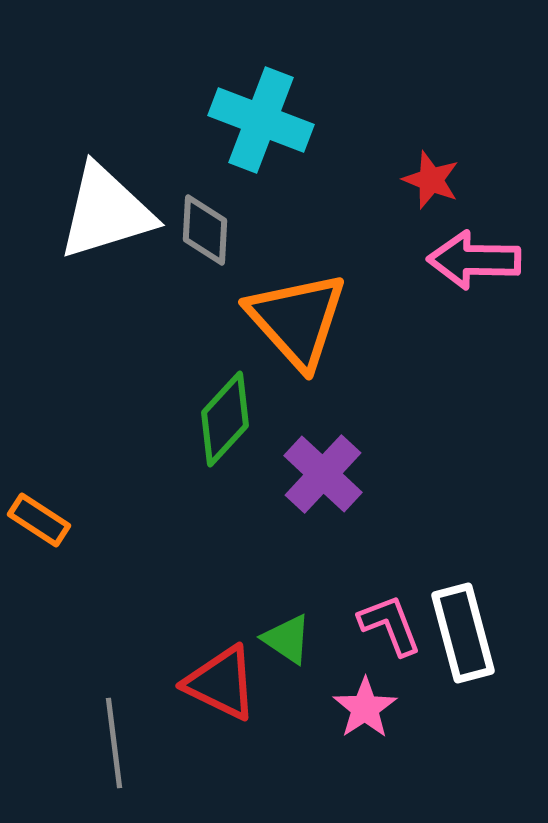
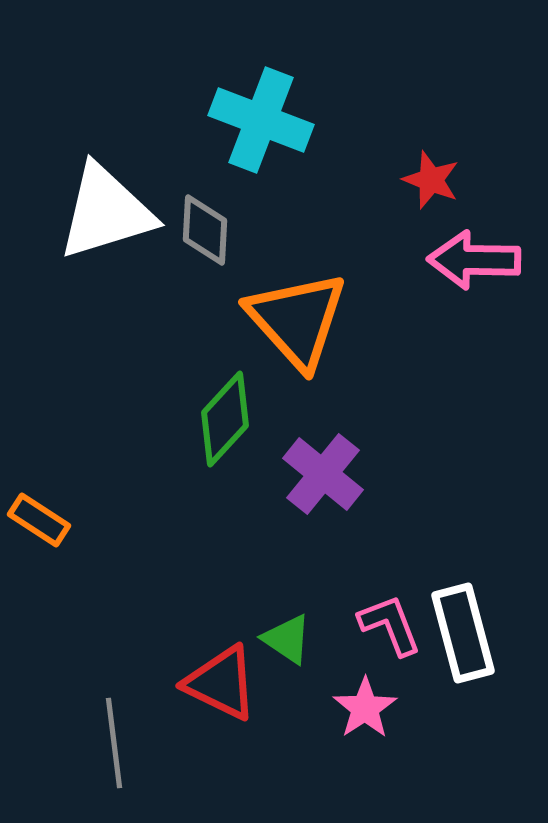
purple cross: rotated 4 degrees counterclockwise
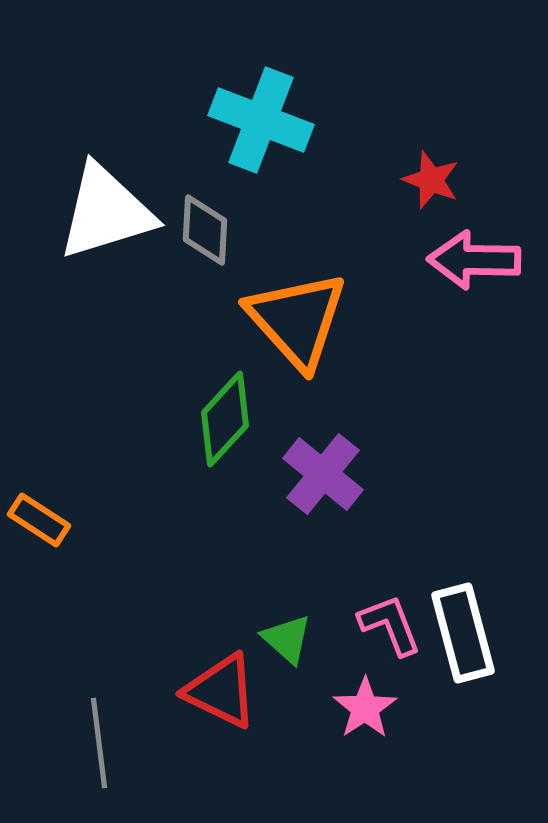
green triangle: rotated 8 degrees clockwise
red triangle: moved 8 px down
gray line: moved 15 px left
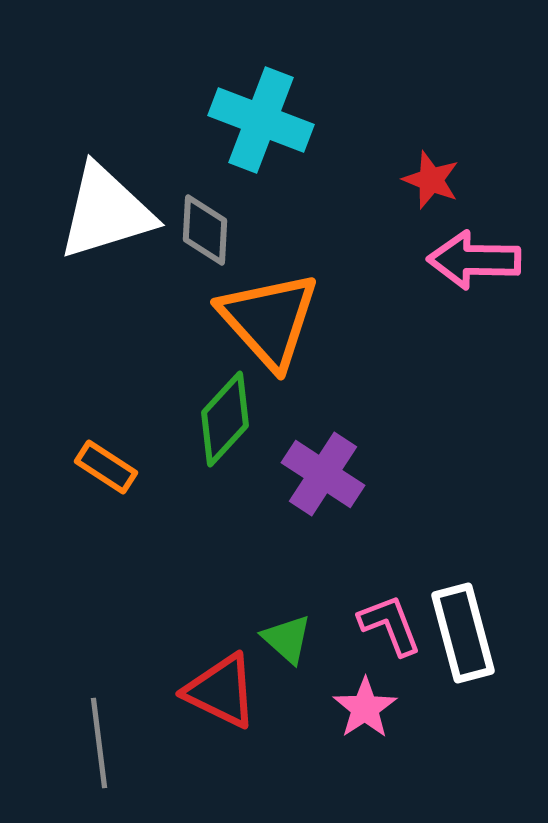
orange triangle: moved 28 px left
purple cross: rotated 6 degrees counterclockwise
orange rectangle: moved 67 px right, 53 px up
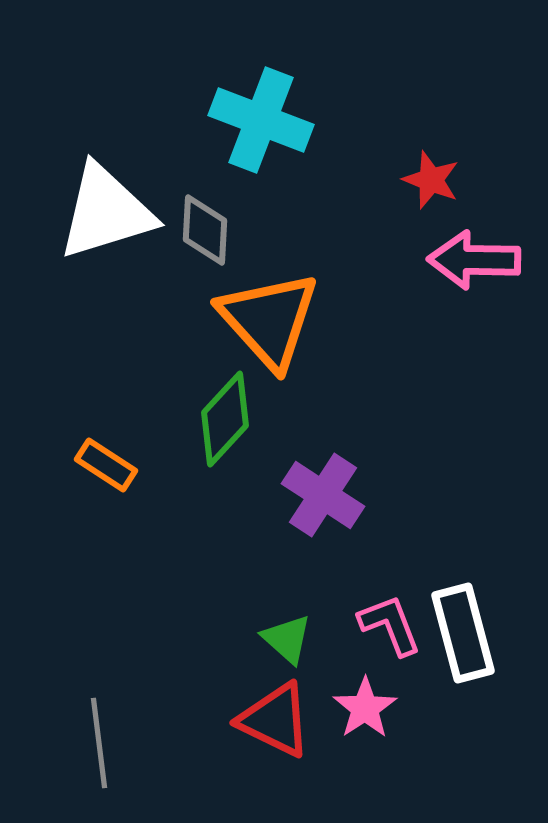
orange rectangle: moved 2 px up
purple cross: moved 21 px down
red triangle: moved 54 px right, 29 px down
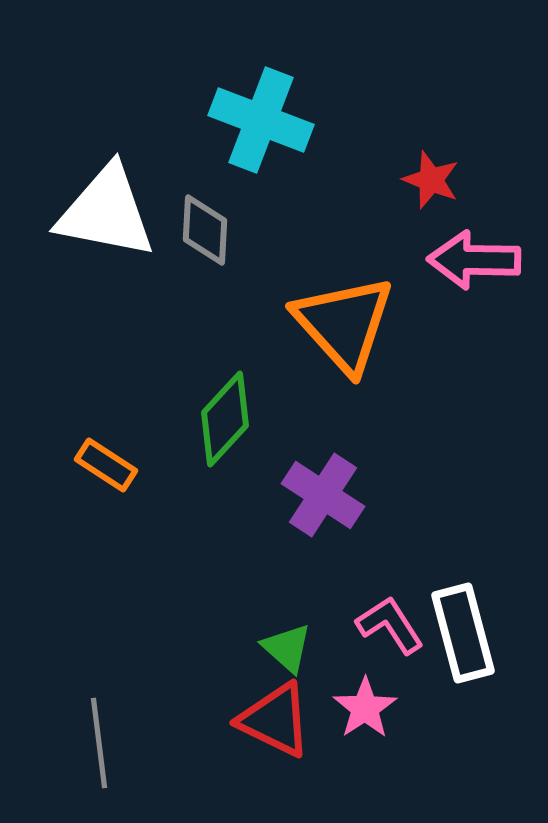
white triangle: rotated 28 degrees clockwise
orange triangle: moved 75 px right, 4 px down
pink L-shape: rotated 12 degrees counterclockwise
green triangle: moved 9 px down
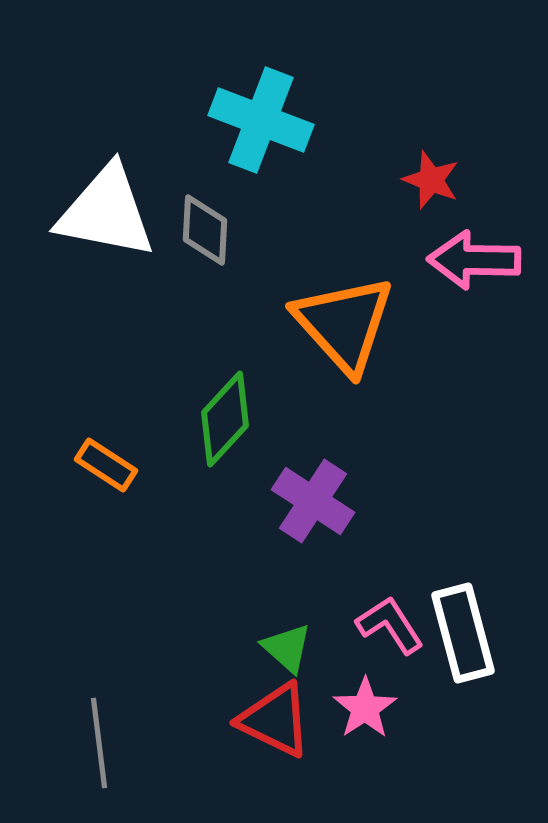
purple cross: moved 10 px left, 6 px down
